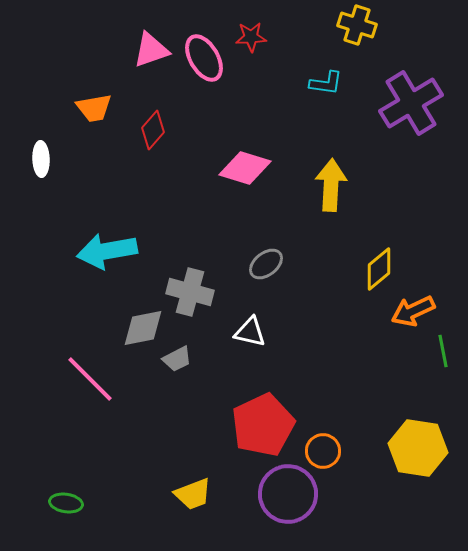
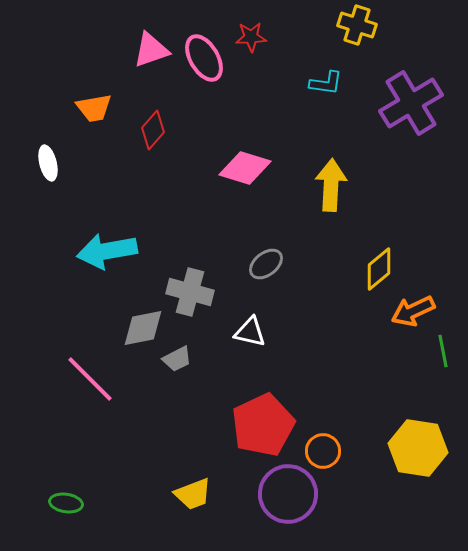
white ellipse: moved 7 px right, 4 px down; rotated 12 degrees counterclockwise
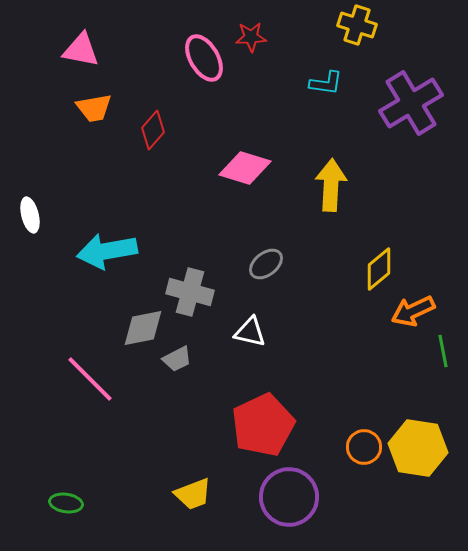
pink triangle: moved 70 px left; rotated 30 degrees clockwise
white ellipse: moved 18 px left, 52 px down
orange circle: moved 41 px right, 4 px up
purple circle: moved 1 px right, 3 px down
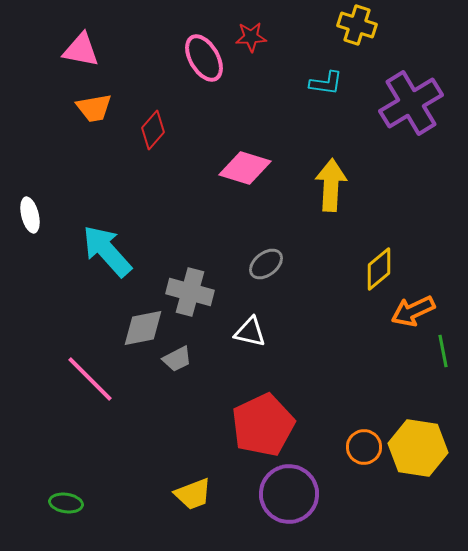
cyan arrow: rotated 58 degrees clockwise
purple circle: moved 3 px up
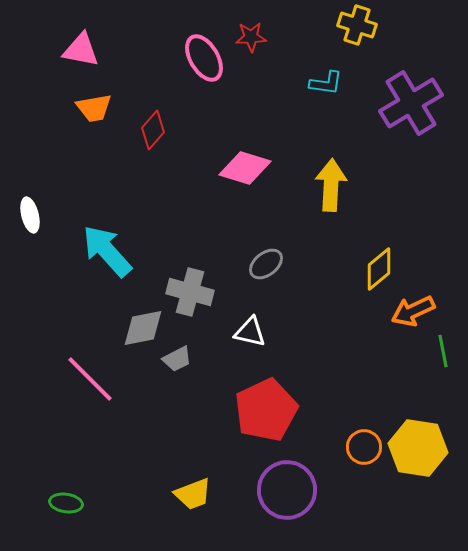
red pentagon: moved 3 px right, 15 px up
purple circle: moved 2 px left, 4 px up
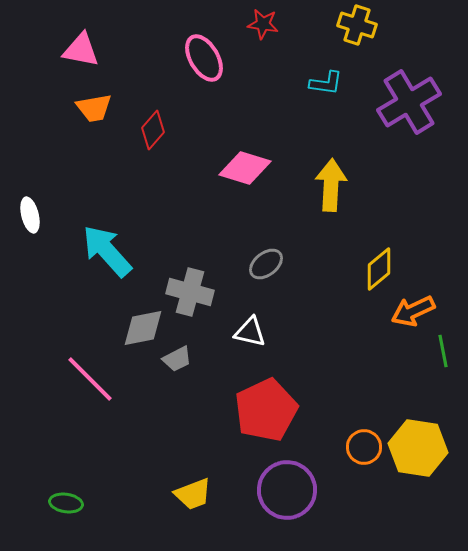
red star: moved 12 px right, 13 px up; rotated 12 degrees clockwise
purple cross: moved 2 px left, 1 px up
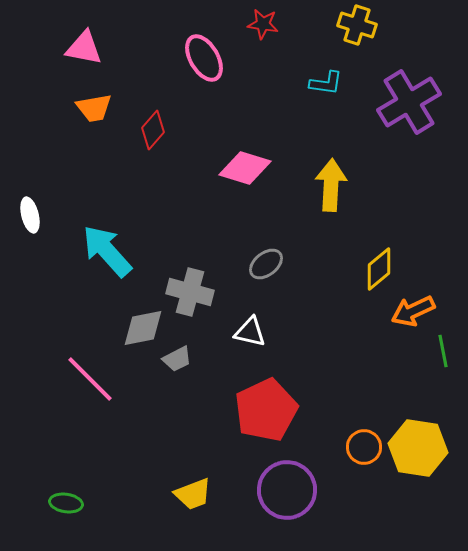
pink triangle: moved 3 px right, 2 px up
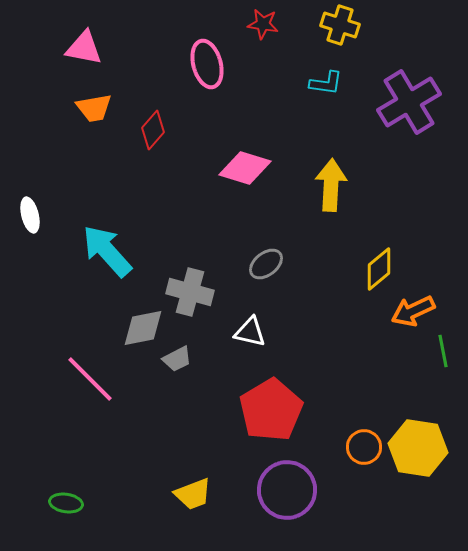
yellow cross: moved 17 px left
pink ellipse: moved 3 px right, 6 px down; rotated 15 degrees clockwise
red pentagon: moved 5 px right; rotated 6 degrees counterclockwise
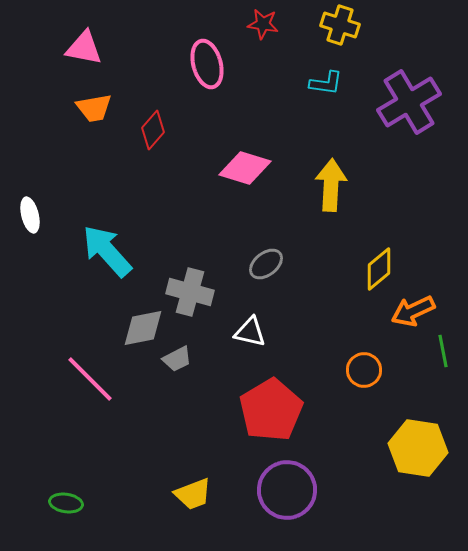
orange circle: moved 77 px up
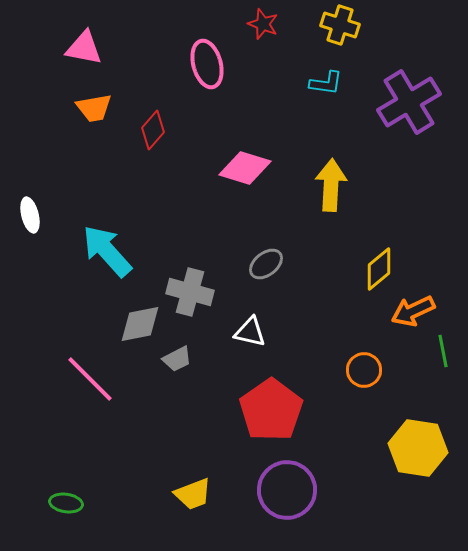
red star: rotated 12 degrees clockwise
gray diamond: moved 3 px left, 4 px up
red pentagon: rotated 4 degrees counterclockwise
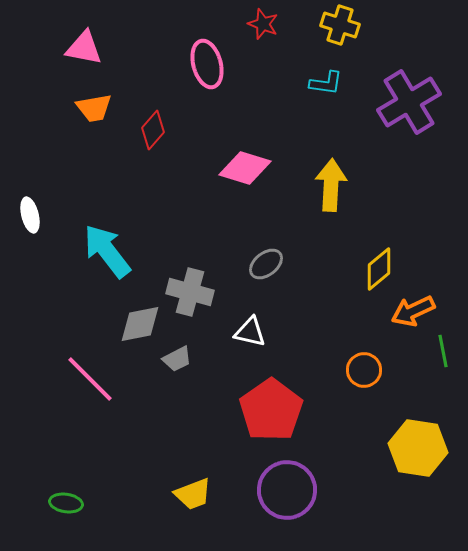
cyan arrow: rotated 4 degrees clockwise
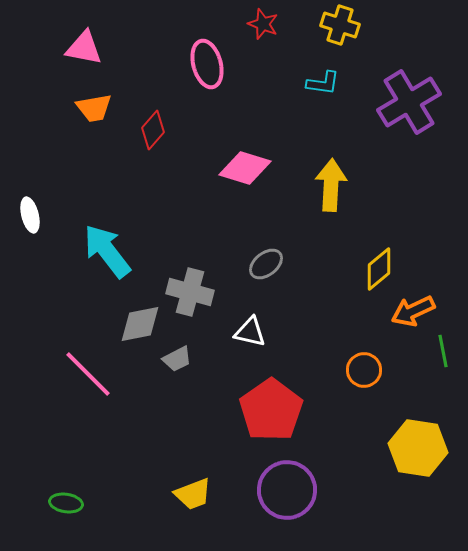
cyan L-shape: moved 3 px left
pink line: moved 2 px left, 5 px up
